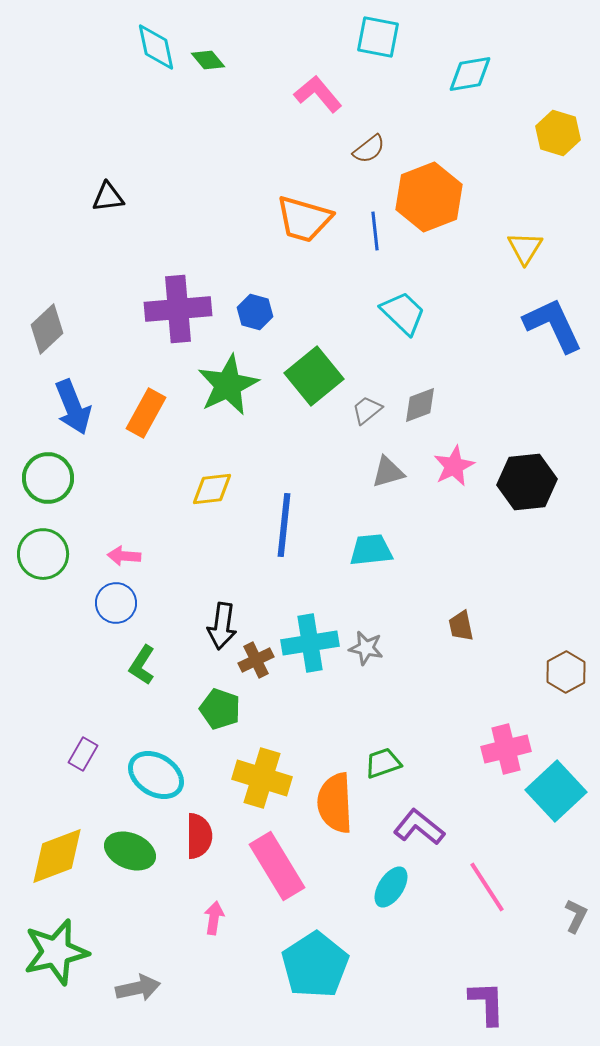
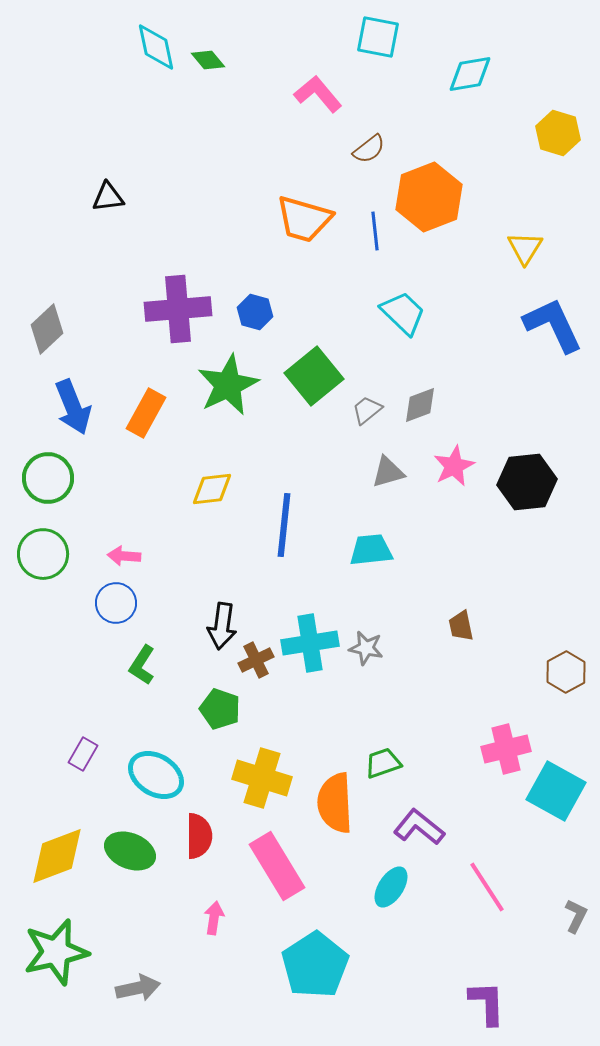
cyan square at (556, 791): rotated 18 degrees counterclockwise
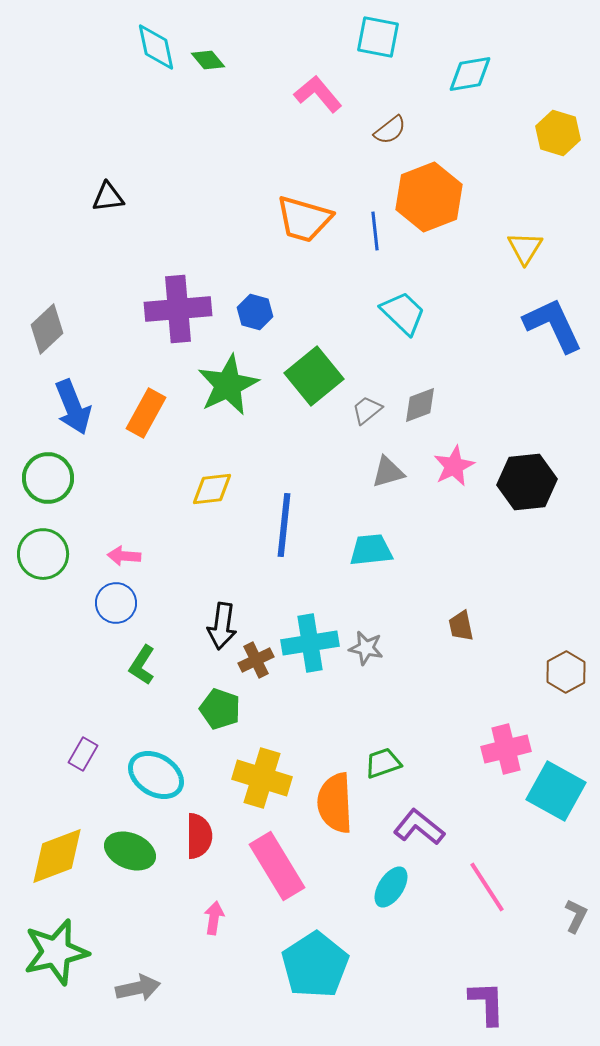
brown semicircle at (369, 149): moved 21 px right, 19 px up
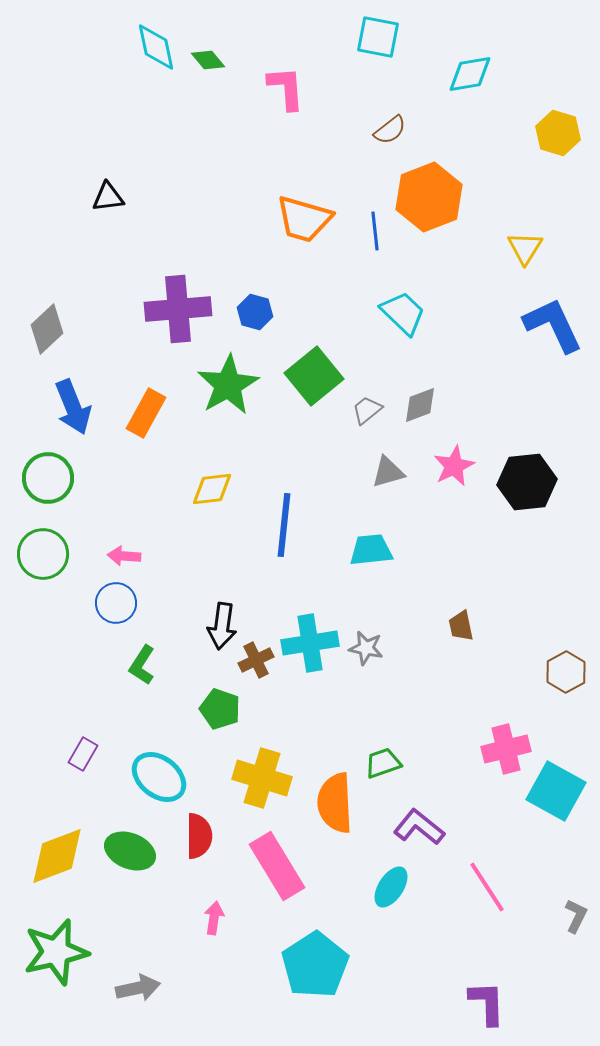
pink L-shape at (318, 94): moved 32 px left, 6 px up; rotated 36 degrees clockwise
green star at (228, 385): rotated 4 degrees counterclockwise
cyan ellipse at (156, 775): moved 3 px right, 2 px down; rotated 6 degrees clockwise
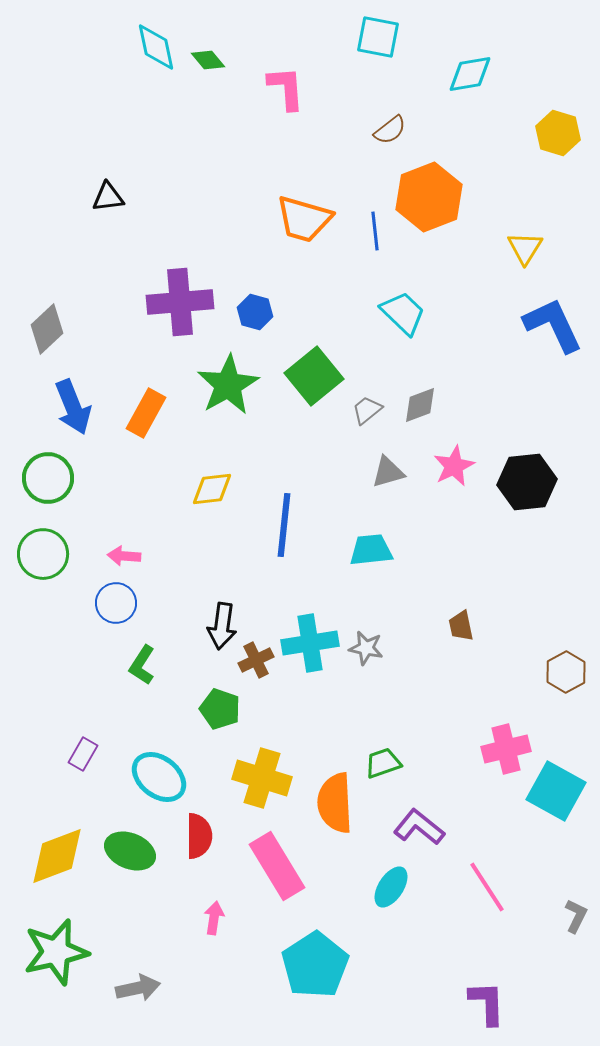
purple cross at (178, 309): moved 2 px right, 7 px up
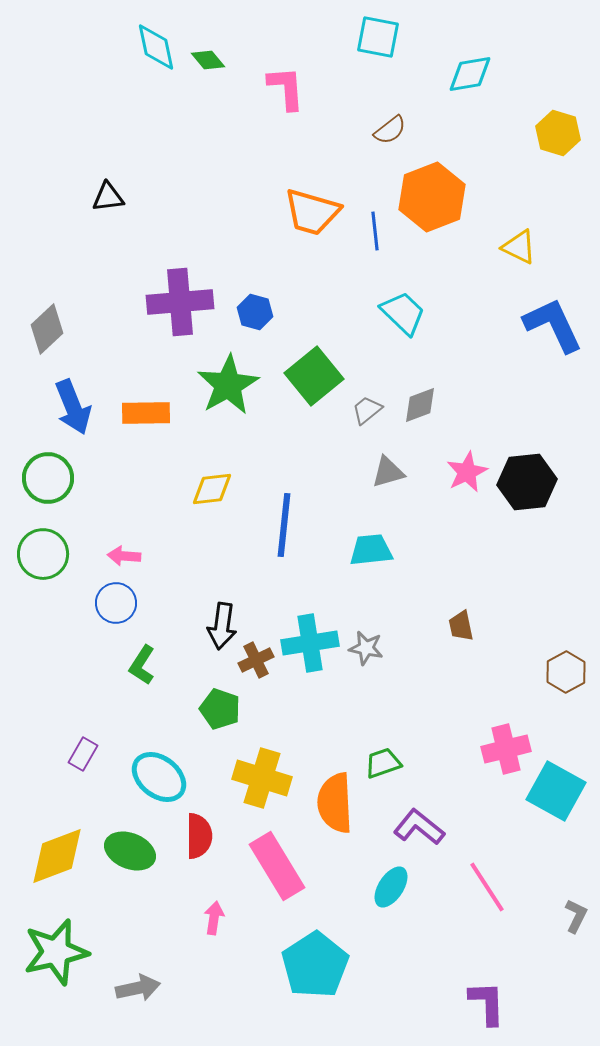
orange hexagon at (429, 197): moved 3 px right
orange trapezoid at (304, 219): moved 8 px right, 7 px up
yellow triangle at (525, 248): moved 6 px left, 1 px up; rotated 36 degrees counterclockwise
orange rectangle at (146, 413): rotated 60 degrees clockwise
pink star at (454, 466): moved 13 px right, 6 px down
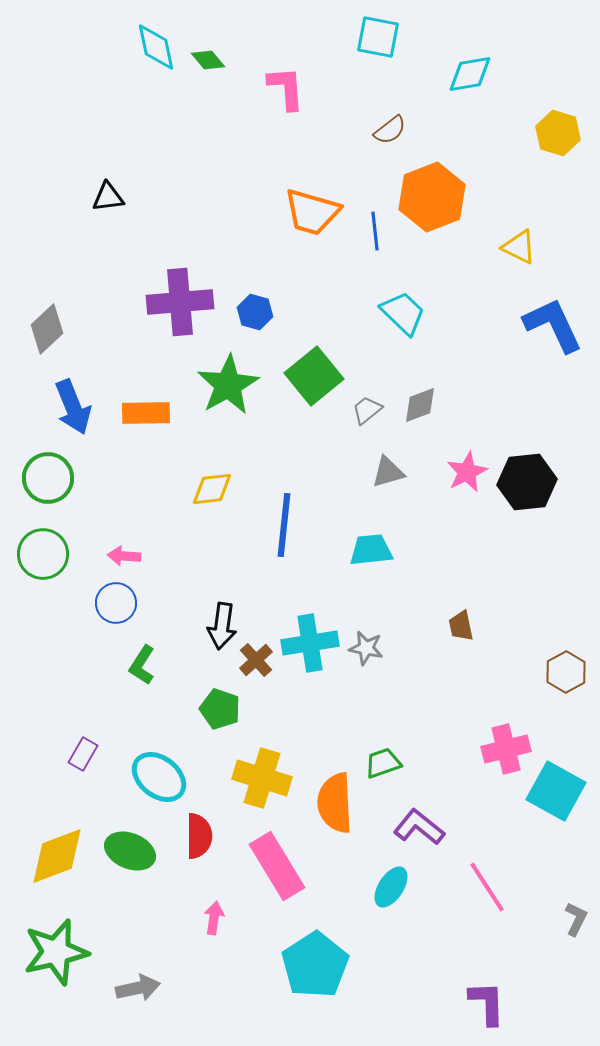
brown cross at (256, 660): rotated 16 degrees counterclockwise
gray L-shape at (576, 916): moved 3 px down
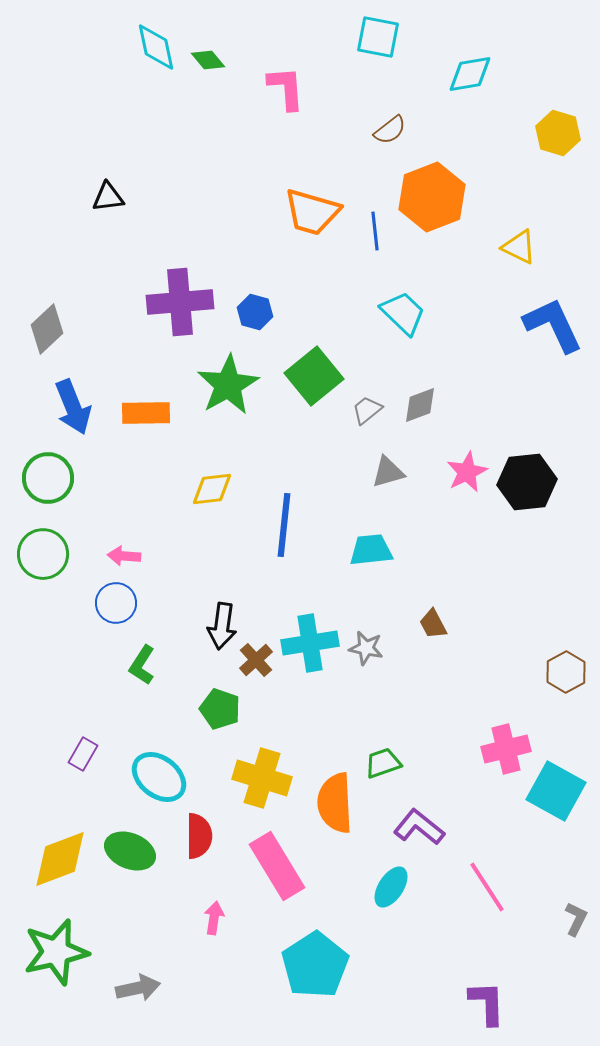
brown trapezoid at (461, 626): moved 28 px left, 2 px up; rotated 16 degrees counterclockwise
yellow diamond at (57, 856): moved 3 px right, 3 px down
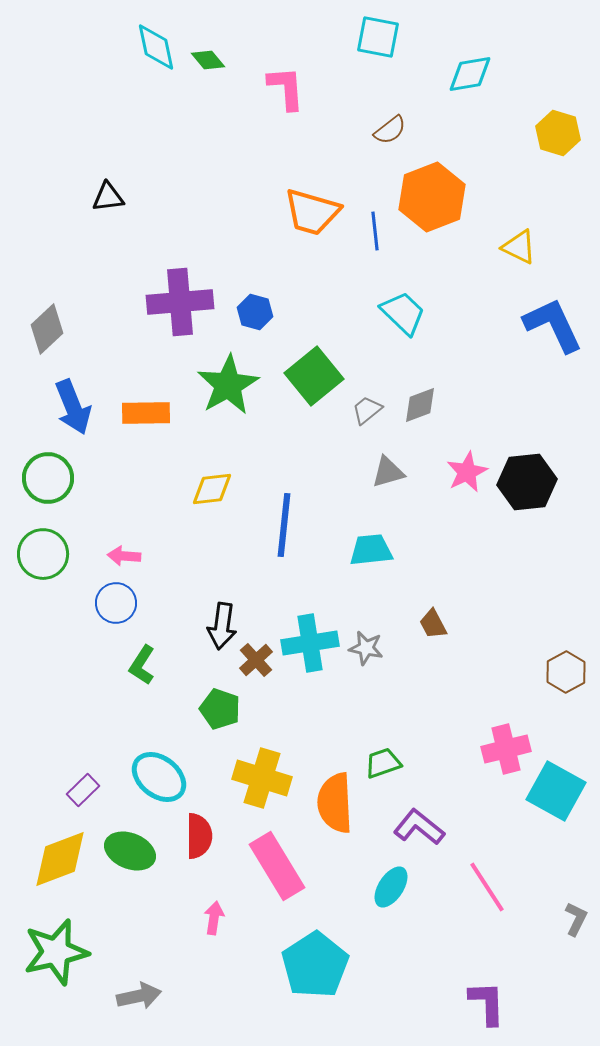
purple rectangle at (83, 754): moved 36 px down; rotated 16 degrees clockwise
gray arrow at (138, 988): moved 1 px right, 8 px down
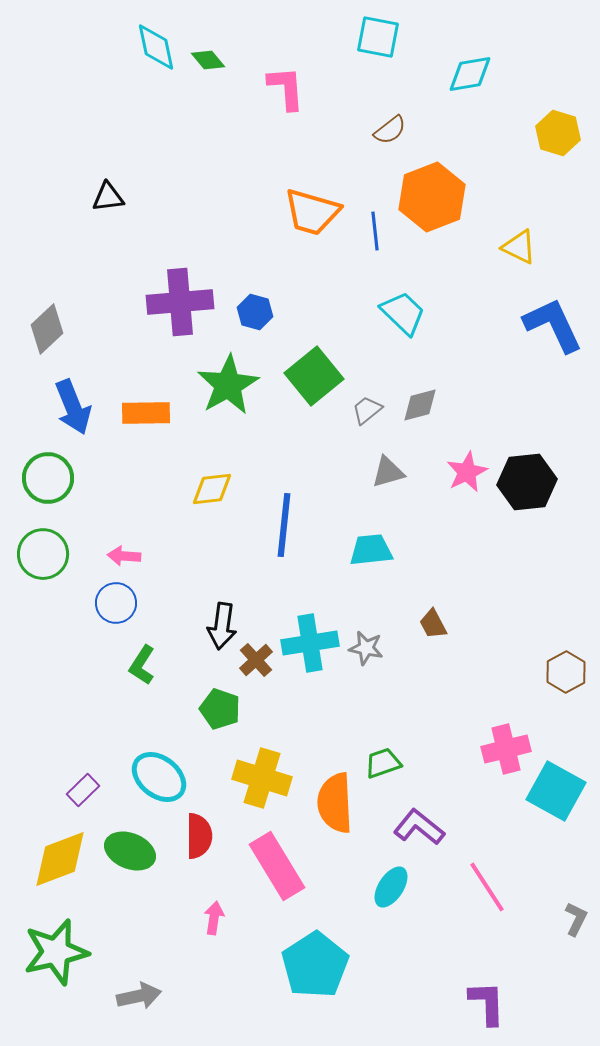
gray diamond at (420, 405): rotated 6 degrees clockwise
